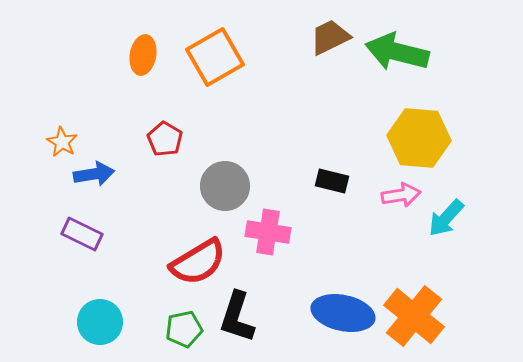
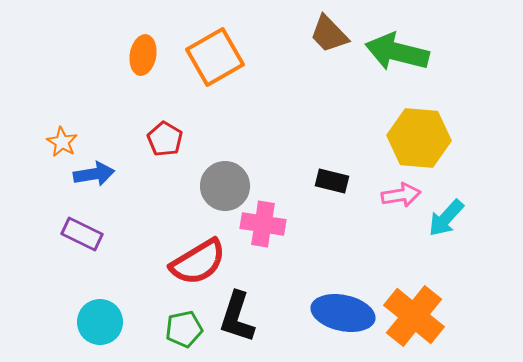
brown trapezoid: moved 1 px left, 3 px up; rotated 108 degrees counterclockwise
pink cross: moved 5 px left, 8 px up
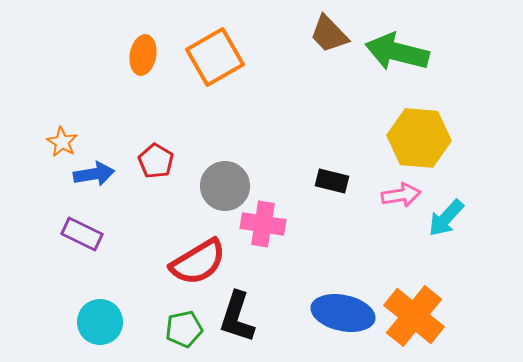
red pentagon: moved 9 px left, 22 px down
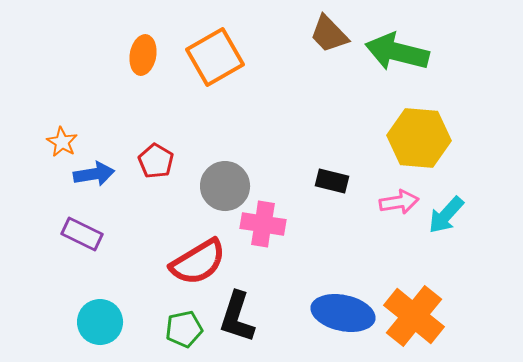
pink arrow: moved 2 px left, 7 px down
cyan arrow: moved 3 px up
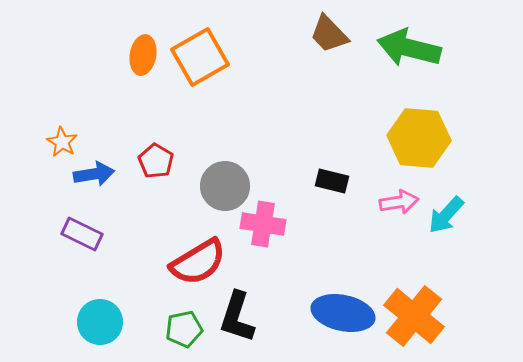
green arrow: moved 12 px right, 4 px up
orange square: moved 15 px left
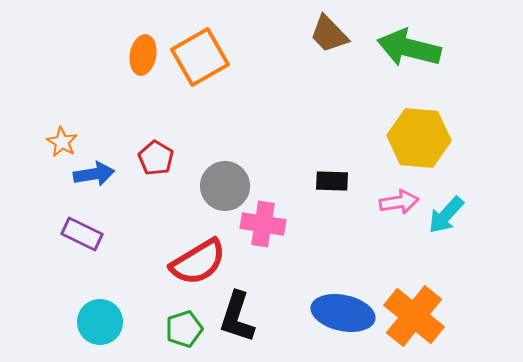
red pentagon: moved 3 px up
black rectangle: rotated 12 degrees counterclockwise
green pentagon: rotated 6 degrees counterclockwise
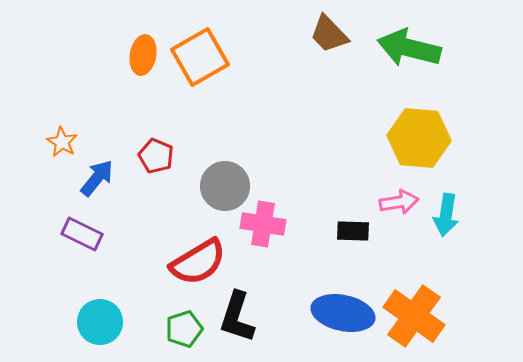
red pentagon: moved 2 px up; rotated 8 degrees counterclockwise
blue arrow: moved 3 px right, 4 px down; rotated 42 degrees counterclockwise
black rectangle: moved 21 px right, 50 px down
cyan arrow: rotated 33 degrees counterclockwise
orange cross: rotated 4 degrees counterclockwise
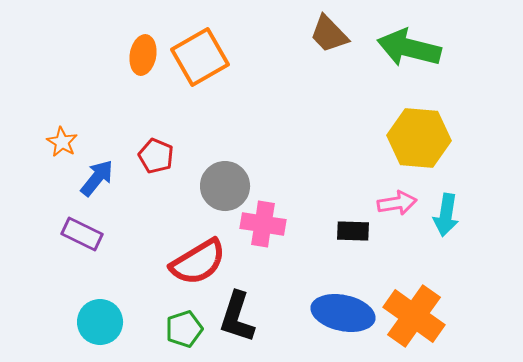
pink arrow: moved 2 px left, 1 px down
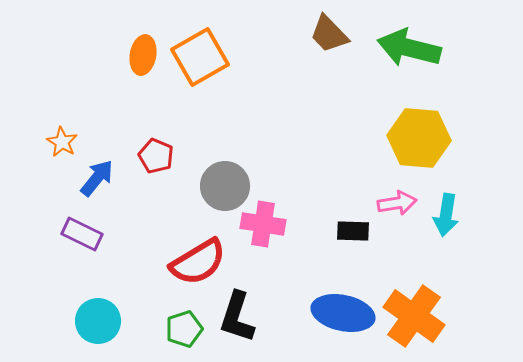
cyan circle: moved 2 px left, 1 px up
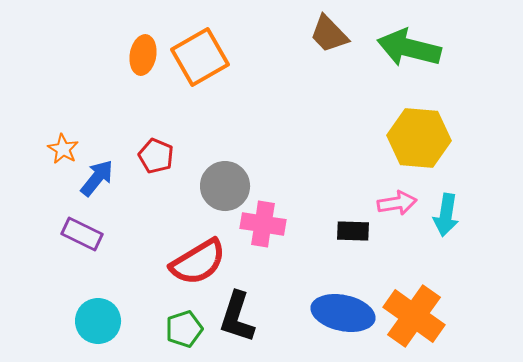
orange star: moved 1 px right, 7 px down
